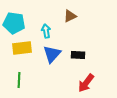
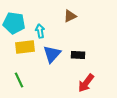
cyan arrow: moved 6 px left
yellow rectangle: moved 3 px right, 1 px up
green line: rotated 28 degrees counterclockwise
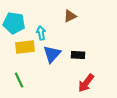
cyan arrow: moved 1 px right, 2 px down
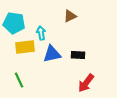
blue triangle: rotated 36 degrees clockwise
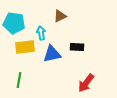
brown triangle: moved 10 px left
black rectangle: moved 1 px left, 8 px up
green line: rotated 35 degrees clockwise
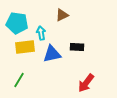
brown triangle: moved 2 px right, 1 px up
cyan pentagon: moved 3 px right
green line: rotated 21 degrees clockwise
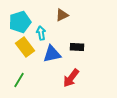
cyan pentagon: moved 3 px right, 1 px up; rotated 25 degrees counterclockwise
yellow rectangle: rotated 60 degrees clockwise
red arrow: moved 15 px left, 5 px up
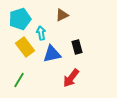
cyan pentagon: moved 3 px up
black rectangle: rotated 72 degrees clockwise
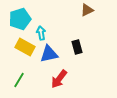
brown triangle: moved 25 px right, 5 px up
yellow rectangle: rotated 24 degrees counterclockwise
blue triangle: moved 3 px left
red arrow: moved 12 px left, 1 px down
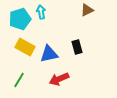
cyan arrow: moved 21 px up
red arrow: rotated 30 degrees clockwise
